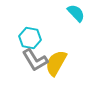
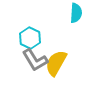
cyan semicircle: rotated 48 degrees clockwise
cyan hexagon: rotated 15 degrees clockwise
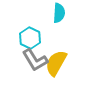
cyan semicircle: moved 17 px left
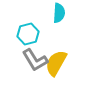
cyan hexagon: moved 2 px left, 4 px up; rotated 20 degrees clockwise
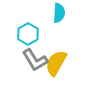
cyan hexagon: rotated 15 degrees counterclockwise
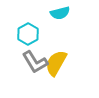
cyan semicircle: moved 1 px right; rotated 72 degrees clockwise
gray L-shape: moved 2 px down
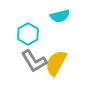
cyan semicircle: moved 3 px down
gray L-shape: moved 1 px left, 1 px up
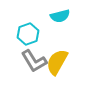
cyan hexagon: rotated 10 degrees clockwise
yellow semicircle: moved 1 px right, 1 px up
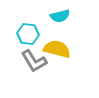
cyan hexagon: rotated 25 degrees clockwise
yellow semicircle: moved 13 px up; rotated 76 degrees clockwise
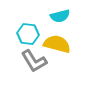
yellow semicircle: moved 5 px up
